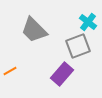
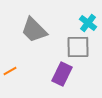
cyan cross: moved 1 px down
gray square: moved 1 px down; rotated 20 degrees clockwise
purple rectangle: rotated 15 degrees counterclockwise
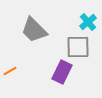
cyan cross: moved 1 px up; rotated 12 degrees clockwise
purple rectangle: moved 2 px up
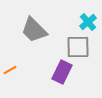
orange line: moved 1 px up
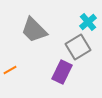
gray square: rotated 30 degrees counterclockwise
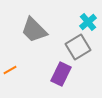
purple rectangle: moved 1 px left, 2 px down
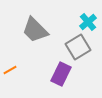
gray trapezoid: moved 1 px right
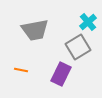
gray trapezoid: rotated 56 degrees counterclockwise
orange line: moved 11 px right; rotated 40 degrees clockwise
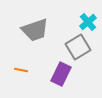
gray trapezoid: rotated 8 degrees counterclockwise
